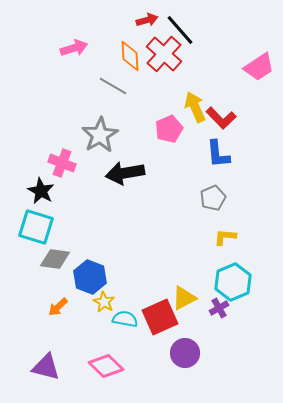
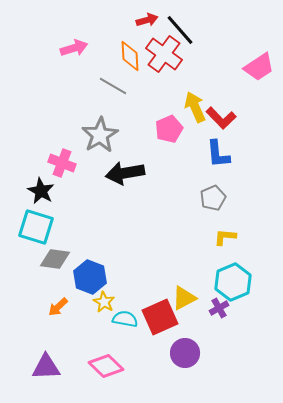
red cross: rotated 6 degrees counterclockwise
purple triangle: rotated 16 degrees counterclockwise
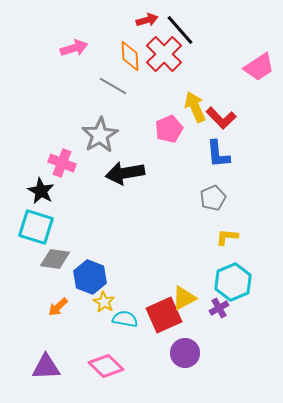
red cross: rotated 9 degrees clockwise
yellow L-shape: moved 2 px right
red square: moved 4 px right, 2 px up
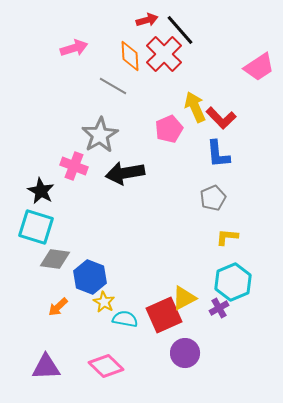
pink cross: moved 12 px right, 3 px down
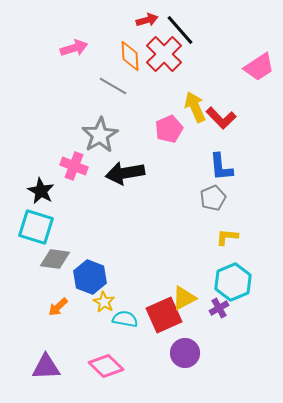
blue L-shape: moved 3 px right, 13 px down
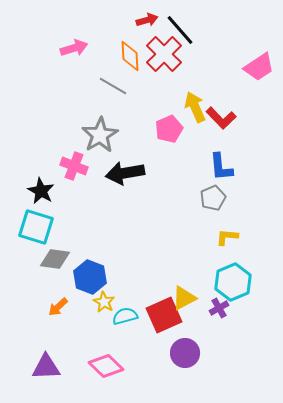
cyan semicircle: moved 3 px up; rotated 25 degrees counterclockwise
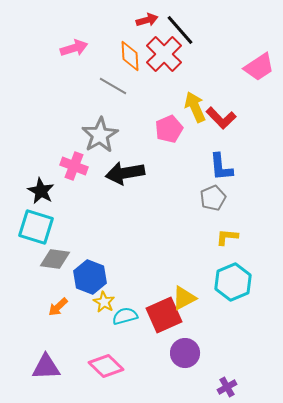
purple cross: moved 8 px right, 79 px down
